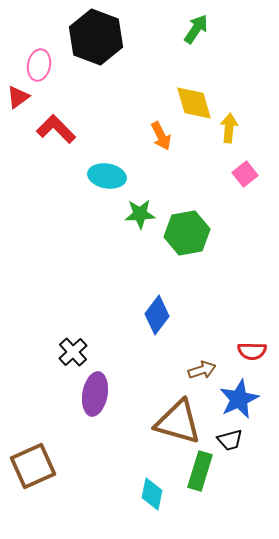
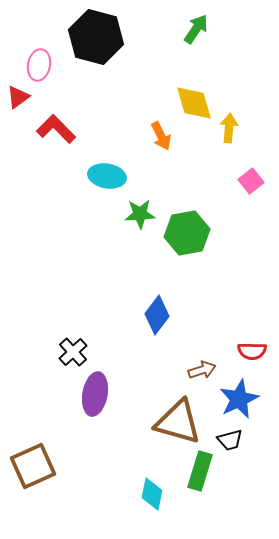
black hexagon: rotated 6 degrees counterclockwise
pink square: moved 6 px right, 7 px down
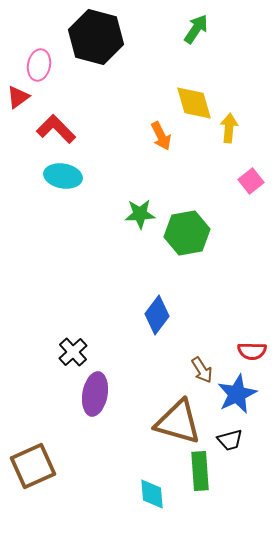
cyan ellipse: moved 44 px left
brown arrow: rotated 76 degrees clockwise
blue star: moved 2 px left, 5 px up
green rectangle: rotated 21 degrees counterclockwise
cyan diamond: rotated 16 degrees counterclockwise
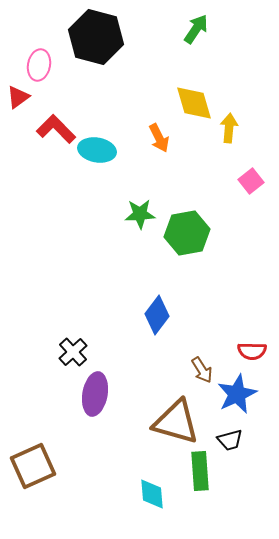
orange arrow: moved 2 px left, 2 px down
cyan ellipse: moved 34 px right, 26 px up
brown triangle: moved 2 px left
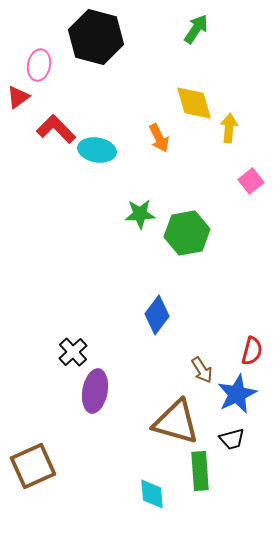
red semicircle: rotated 76 degrees counterclockwise
purple ellipse: moved 3 px up
black trapezoid: moved 2 px right, 1 px up
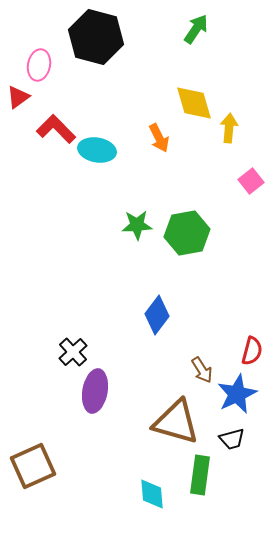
green star: moved 3 px left, 11 px down
green rectangle: moved 4 px down; rotated 12 degrees clockwise
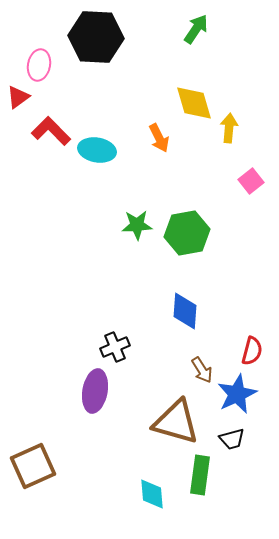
black hexagon: rotated 12 degrees counterclockwise
red L-shape: moved 5 px left, 2 px down
blue diamond: moved 28 px right, 4 px up; rotated 33 degrees counterclockwise
black cross: moved 42 px right, 5 px up; rotated 20 degrees clockwise
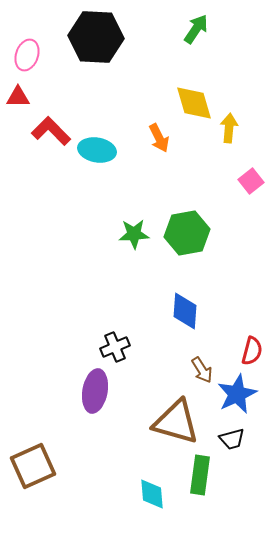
pink ellipse: moved 12 px left, 10 px up; rotated 8 degrees clockwise
red triangle: rotated 35 degrees clockwise
green star: moved 3 px left, 9 px down
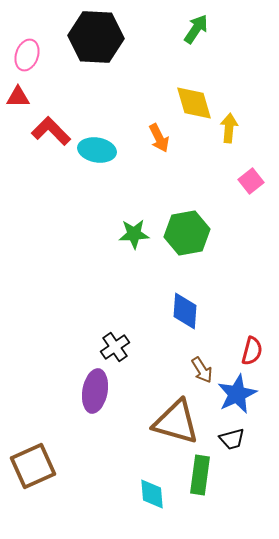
black cross: rotated 12 degrees counterclockwise
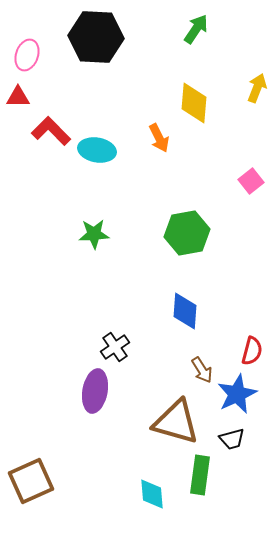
yellow diamond: rotated 21 degrees clockwise
yellow arrow: moved 28 px right, 40 px up; rotated 16 degrees clockwise
green star: moved 40 px left
brown square: moved 2 px left, 15 px down
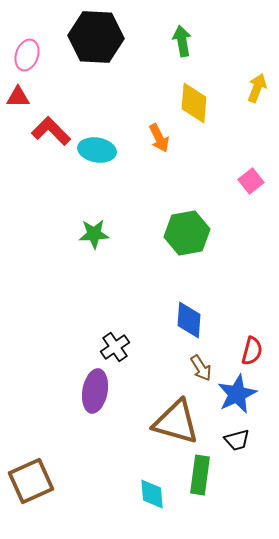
green arrow: moved 14 px left, 12 px down; rotated 44 degrees counterclockwise
blue diamond: moved 4 px right, 9 px down
brown arrow: moved 1 px left, 2 px up
black trapezoid: moved 5 px right, 1 px down
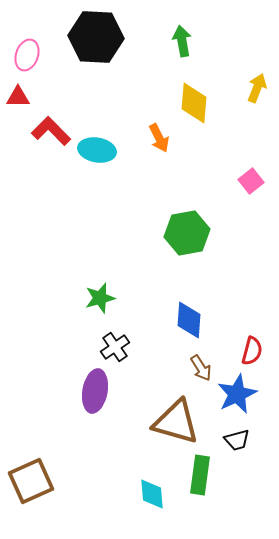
green star: moved 6 px right, 64 px down; rotated 12 degrees counterclockwise
